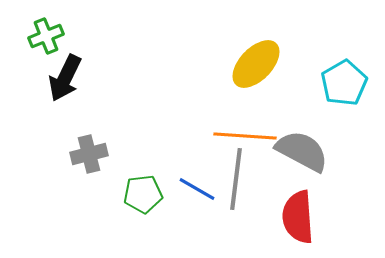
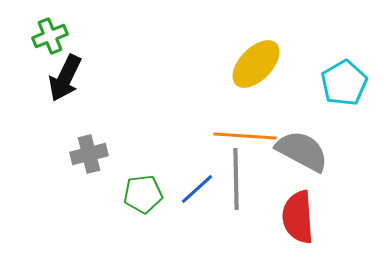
green cross: moved 4 px right
gray line: rotated 8 degrees counterclockwise
blue line: rotated 72 degrees counterclockwise
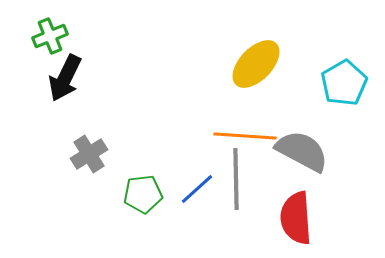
gray cross: rotated 18 degrees counterclockwise
red semicircle: moved 2 px left, 1 px down
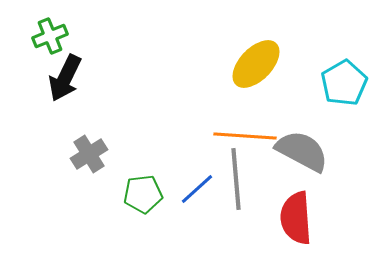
gray line: rotated 4 degrees counterclockwise
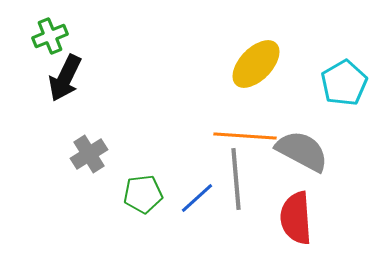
blue line: moved 9 px down
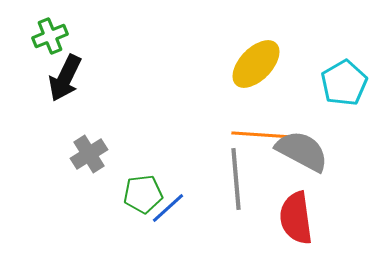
orange line: moved 18 px right, 1 px up
blue line: moved 29 px left, 10 px down
red semicircle: rotated 4 degrees counterclockwise
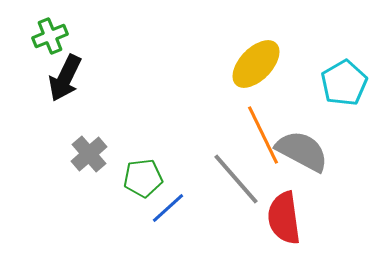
orange line: rotated 60 degrees clockwise
gray cross: rotated 9 degrees counterclockwise
gray line: rotated 36 degrees counterclockwise
green pentagon: moved 16 px up
red semicircle: moved 12 px left
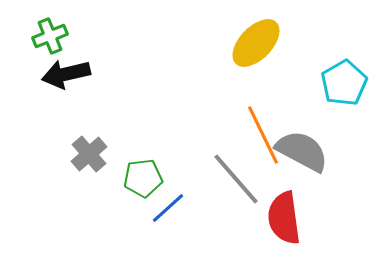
yellow ellipse: moved 21 px up
black arrow: moved 1 px right, 4 px up; rotated 51 degrees clockwise
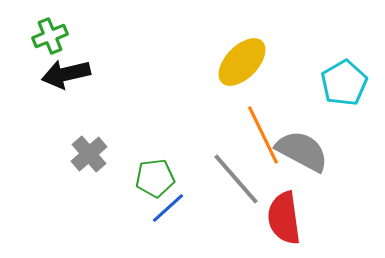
yellow ellipse: moved 14 px left, 19 px down
green pentagon: moved 12 px right
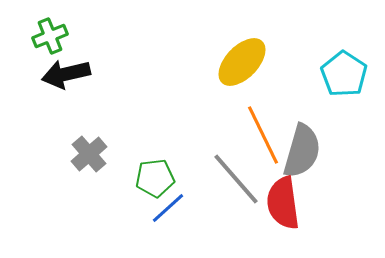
cyan pentagon: moved 9 px up; rotated 9 degrees counterclockwise
gray semicircle: rotated 78 degrees clockwise
red semicircle: moved 1 px left, 15 px up
